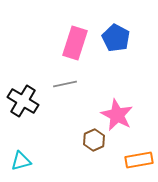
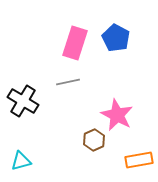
gray line: moved 3 px right, 2 px up
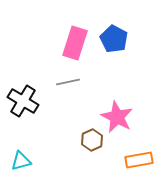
blue pentagon: moved 2 px left, 1 px down
pink star: moved 2 px down
brown hexagon: moved 2 px left
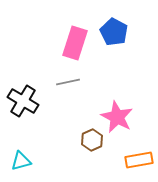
blue pentagon: moved 7 px up
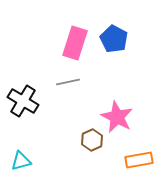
blue pentagon: moved 7 px down
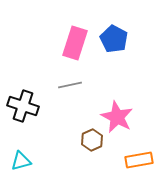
gray line: moved 2 px right, 3 px down
black cross: moved 5 px down; rotated 12 degrees counterclockwise
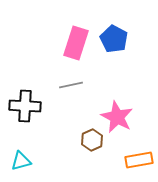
pink rectangle: moved 1 px right
gray line: moved 1 px right
black cross: moved 2 px right; rotated 16 degrees counterclockwise
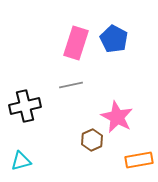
black cross: rotated 16 degrees counterclockwise
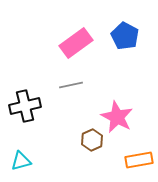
blue pentagon: moved 11 px right, 3 px up
pink rectangle: rotated 36 degrees clockwise
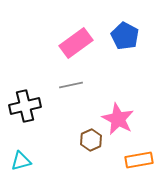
pink star: moved 1 px right, 2 px down
brown hexagon: moved 1 px left
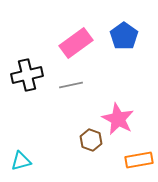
blue pentagon: moved 1 px left; rotated 8 degrees clockwise
black cross: moved 2 px right, 31 px up
brown hexagon: rotated 15 degrees counterclockwise
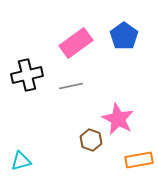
gray line: moved 1 px down
